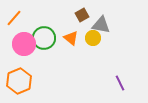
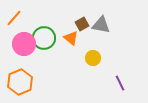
brown square: moved 9 px down
yellow circle: moved 20 px down
orange hexagon: moved 1 px right, 1 px down
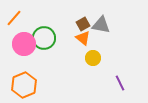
brown square: moved 1 px right
orange triangle: moved 12 px right
orange hexagon: moved 4 px right, 3 px down
